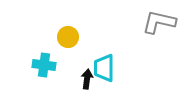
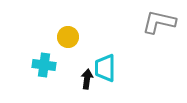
cyan trapezoid: moved 1 px right
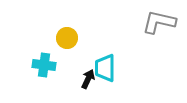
yellow circle: moved 1 px left, 1 px down
black arrow: moved 1 px right; rotated 18 degrees clockwise
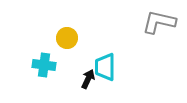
cyan trapezoid: moved 1 px up
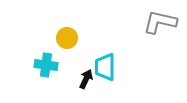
gray L-shape: moved 1 px right
cyan cross: moved 2 px right
black arrow: moved 2 px left
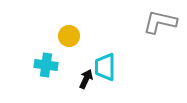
yellow circle: moved 2 px right, 2 px up
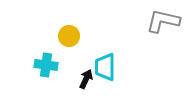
gray L-shape: moved 3 px right, 1 px up
